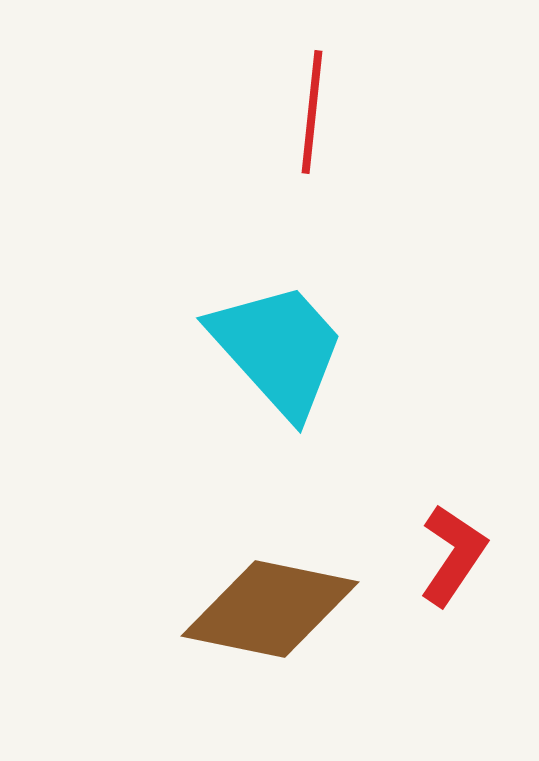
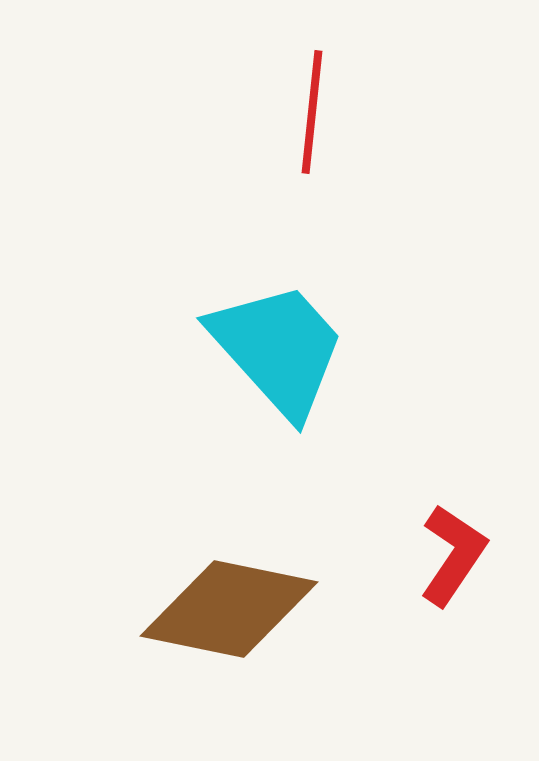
brown diamond: moved 41 px left
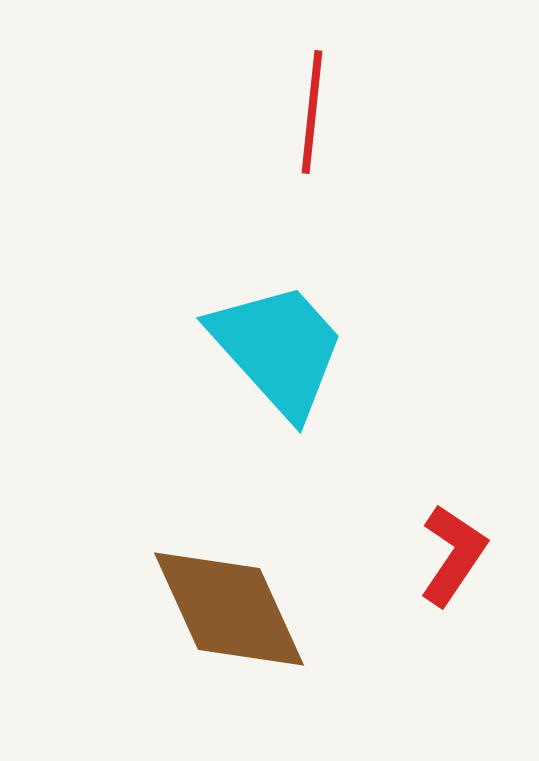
brown diamond: rotated 54 degrees clockwise
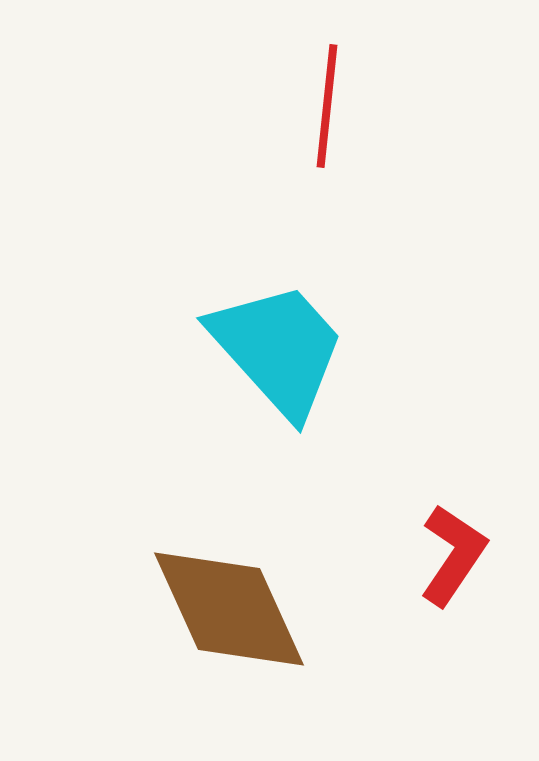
red line: moved 15 px right, 6 px up
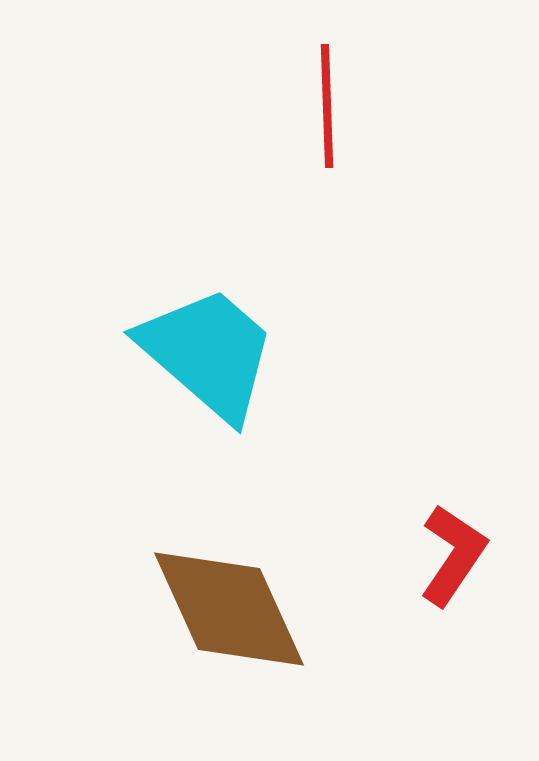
red line: rotated 8 degrees counterclockwise
cyan trapezoid: moved 70 px left, 4 px down; rotated 7 degrees counterclockwise
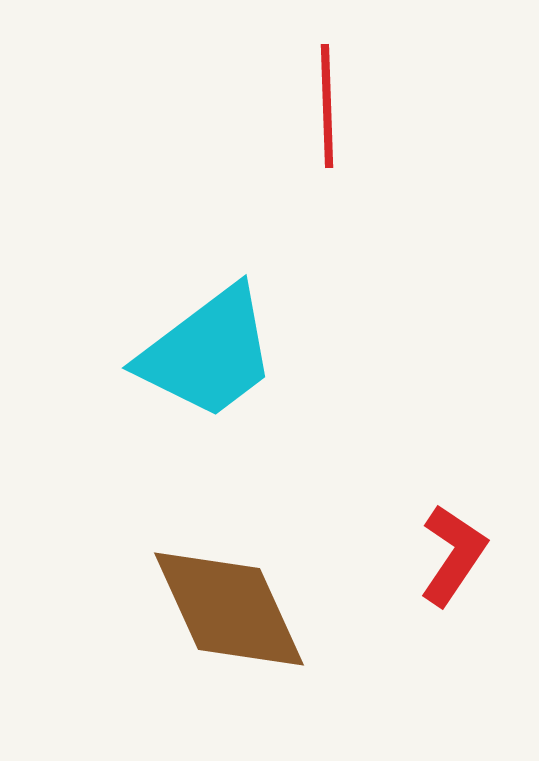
cyan trapezoid: rotated 102 degrees clockwise
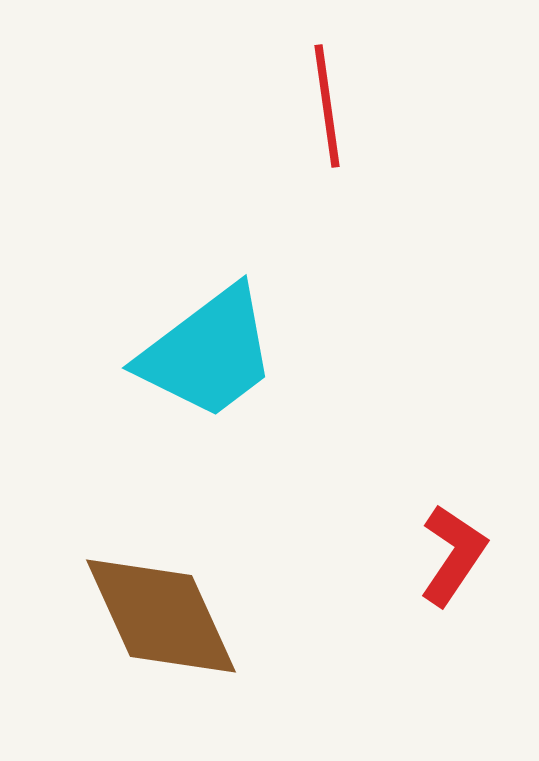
red line: rotated 6 degrees counterclockwise
brown diamond: moved 68 px left, 7 px down
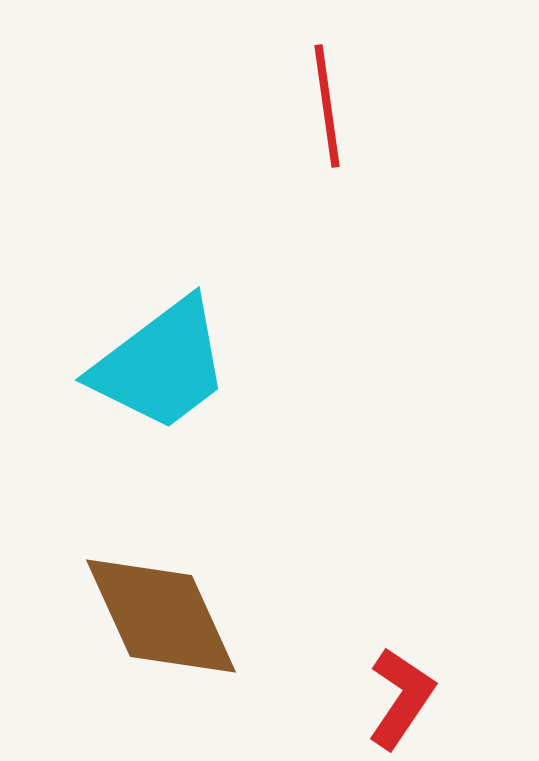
cyan trapezoid: moved 47 px left, 12 px down
red L-shape: moved 52 px left, 143 px down
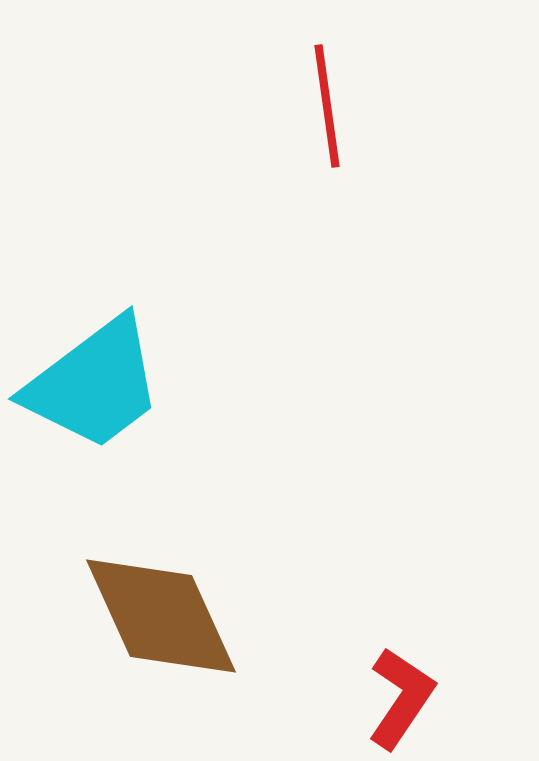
cyan trapezoid: moved 67 px left, 19 px down
